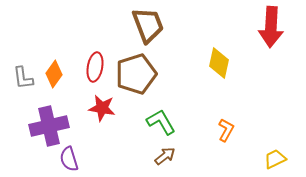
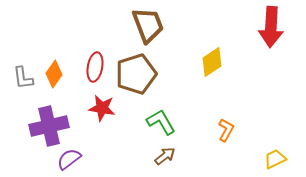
yellow diamond: moved 7 px left, 1 px up; rotated 44 degrees clockwise
purple semicircle: rotated 70 degrees clockwise
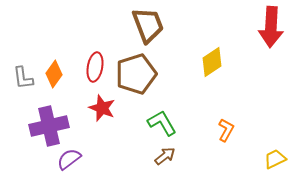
red star: rotated 12 degrees clockwise
green L-shape: moved 1 px right, 1 px down
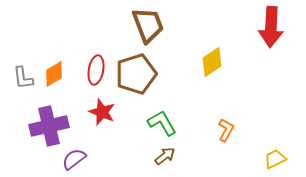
red ellipse: moved 1 px right, 3 px down
orange diamond: rotated 24 degrees clockwise
red star: moved 4 px down
purple semicircle: moved 5 px right
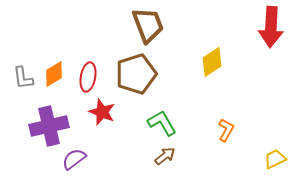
red ellipse: moved 8 px left, 7 px down
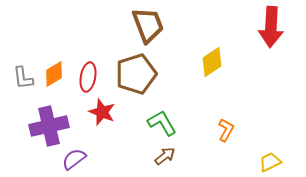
yellow trapezoid: moved 5 px left, 3 px down
